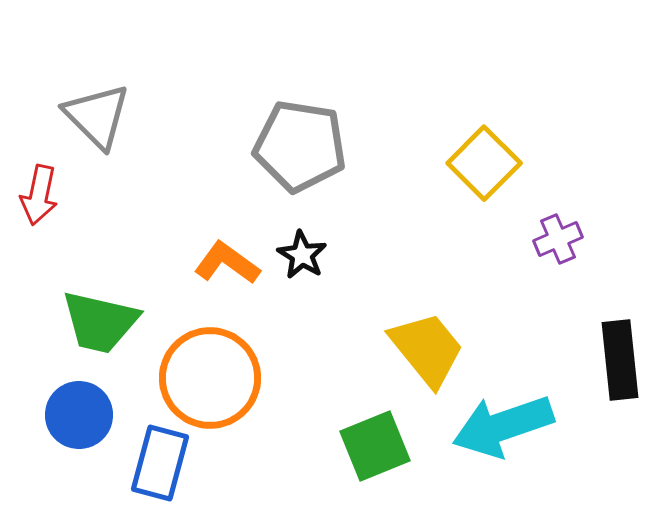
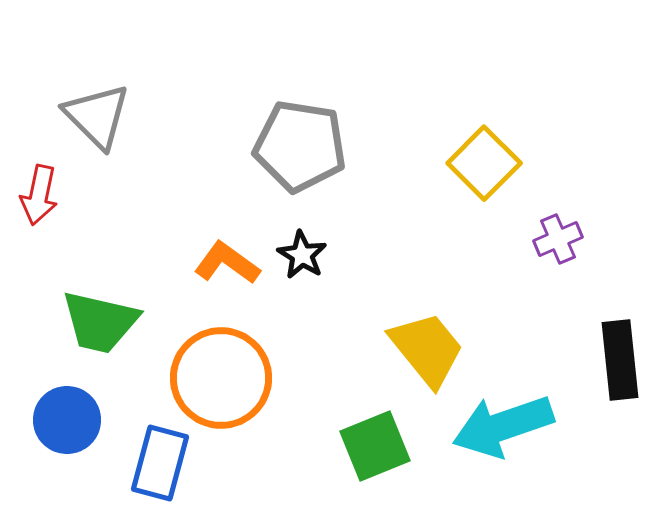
orange circle: moved 11 px right
blue circle: moved 12 px left, 5 px down
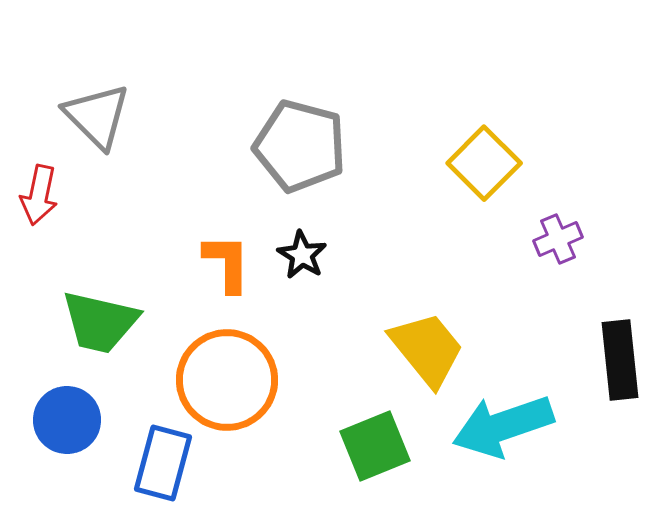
gray pentagon: rotated 6 degrees clockwise
orange L-shape: rotated 54 degrees clockwise
orange circle: moved 6 px right, 2 px down
blue rectangle: moved 3 px right
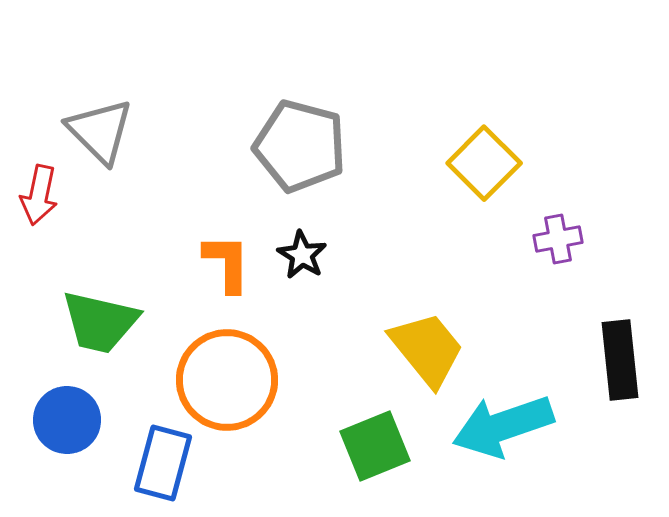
gray triangle: moved 3 px right, 15 px down
purple cross: rotated 12 degrees clockwise
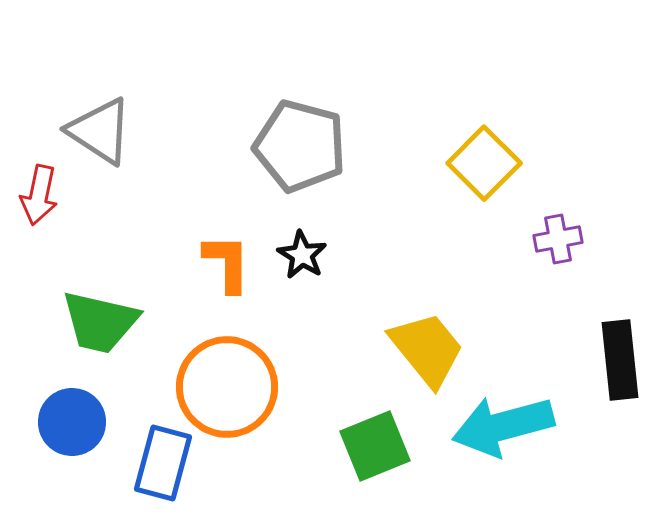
gray triangle: rotated 12 degrees counterclockwise
orange circle: moved 7 px down
blue circle: moved 5 px right, 2 px down
cyan arrow: rotated 4 degrees clockwise
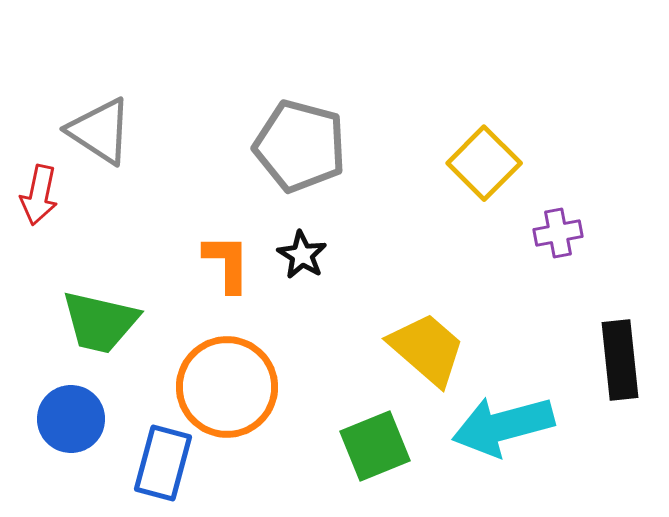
purple cross: moved 6 px up
yellow trapezoid: rotated 10 degrees counterclockwise
blue circle: moved 1 px left, 3 px up
